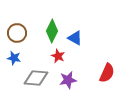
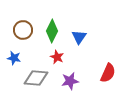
brown circle: moved 6 px right, 3 px up
blue triangle: moved 4 px right, 1 px up; rotated 35 degrees clockwise
red star: moved 1 px left, 1 px down
red semicircle: moved 1 px right
purple star: moved 2 px right, 1 px down
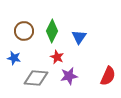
brown circle: moved 1 px right, 1 px down
red semicircle: moved 3 px down
purple star: moved 1 px left, 5 px up
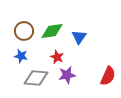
green diamond: rotated 55 degrees clockwise
blue star: moved 7 px right, 2 px up
purple star: moved 2 px left, 1 px up
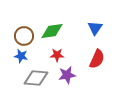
brown circle: moved 5 px down
blue triangle: moved 16 px right, 9 px up
red star: moved 2 px up; rotated 24 degrees counterclockwise
red semicircle: moved 11 px left, 17 px up
